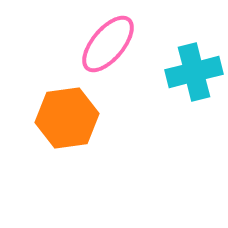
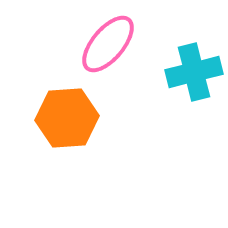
orange hexagon: rotated 4 degrees clockwise
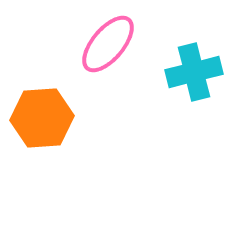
orange hexagon: moved 25 px left
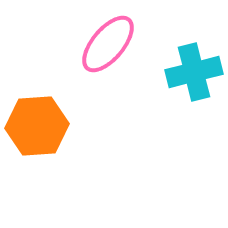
orange hexagon: moved 5 px left, 8 px down
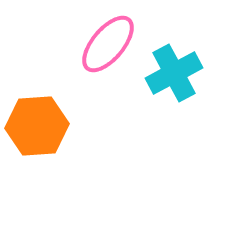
cyan cross: moved 20 px left, 1 px down; rotated 14 degrees counterclockwise
